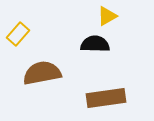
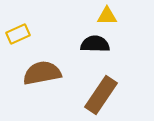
yellow triangle: rotated 30 degrees clockwise
yellow rectangle: rotated 25 degrees clockwise
brown rectangle: moved 5 px left, 3 px up; rotated 48 degrees counterclockwise
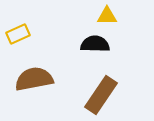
brown semicircle: moved 8 px left, 6 px down
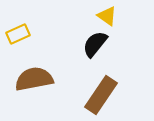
yellow triangle: rotated 35 degrees clockwise
black semicircle: rotated 52 degrees counterclockwise
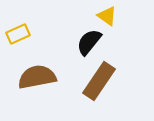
black semicircle: moved 6 px left, 2 px up
brown semicircle: moved 3 px right, 2 px up
brown rectangle: moved 2 px left, 14 px up
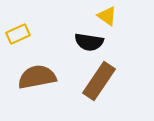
black semicircle: rotated 120 degrees counterclockwise
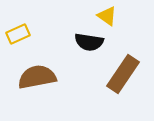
brown rectangle: moved 24 px right, 7 px up
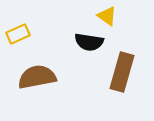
brown rectangle: moved 1 px left, 2 px up; rotated 18 degrees counterclockwise
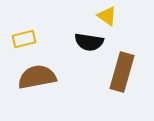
yellow rectangle: moved 6 px right, 5 px down; rotated 10 degrees clockwise
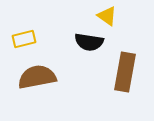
brown rectangle: moved 3 px right; rotated 6 degrees counterclockwise
